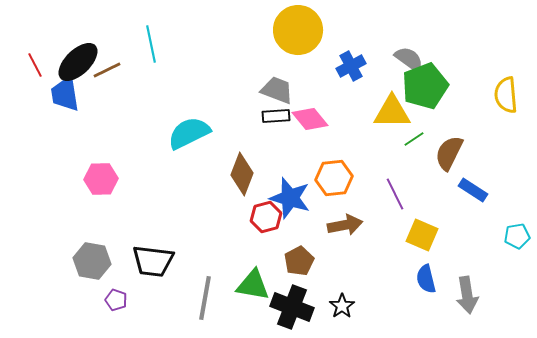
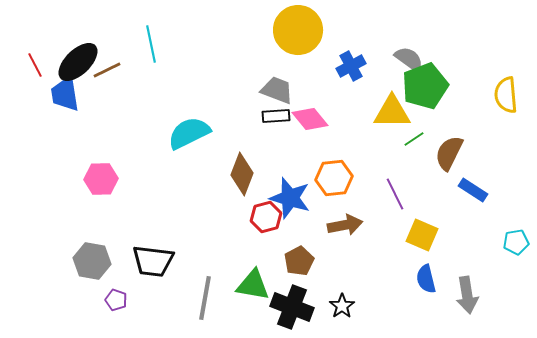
cyan pentagon: moved 1 px left, 6 px down
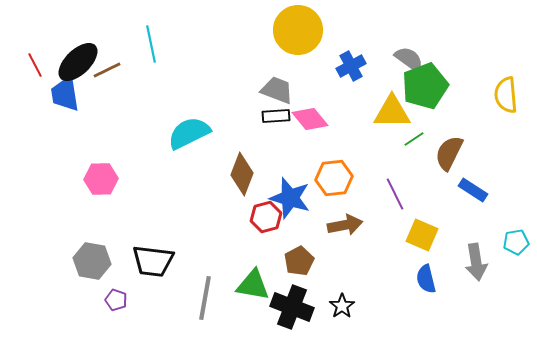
gray arrow: moved 9 px right, 33 px up
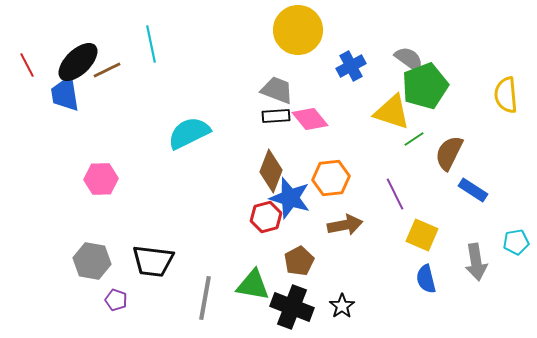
red line: moved 8 px left
yellow triangle: rotated 18 degrees clockwise
brown diamond: moved 29 px right, 3 px up
orange hexagon: moved 3 px left
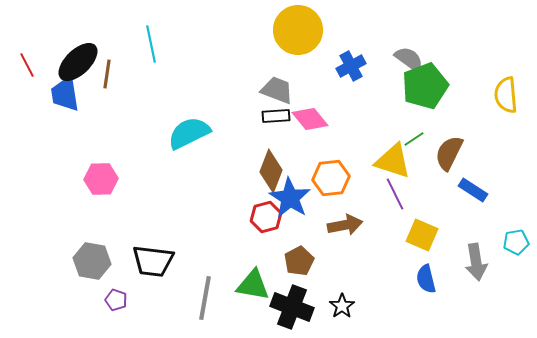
brown line: moved 4 px down; rotated 56 degrees counterclockwise
yellow triangle: moved 1 px right, 49 px down
blue star: rotated 15 degrees clockwise
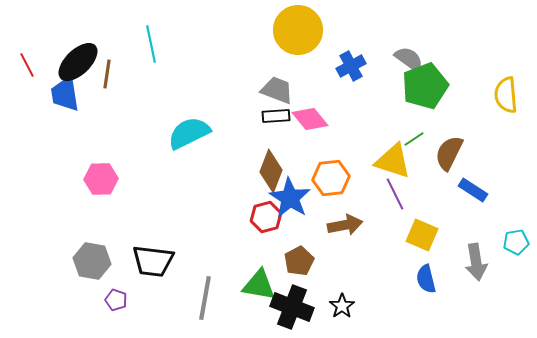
green triangle: moved 6 px right
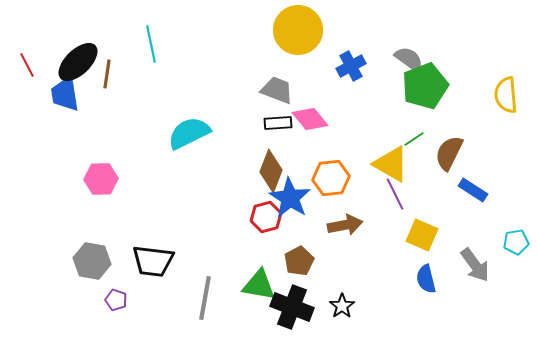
black rectangle: moved 2 px right, 7 px down
yellow triangle: moved 2 px left, 3 px down; rotated 12 degrees clockwise
gray arrow: moved 1 px left, 3 px down; rotated 27 degrees counterclockwise
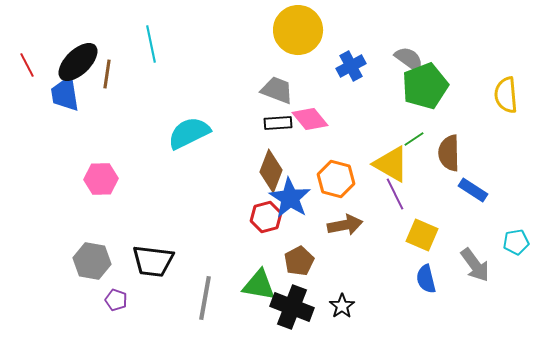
brown semicircle: rotated 27 degrees counterclockwise
orange hexagon: moved 5 px right, 1 px down; rotated 21 degrees clockwise
